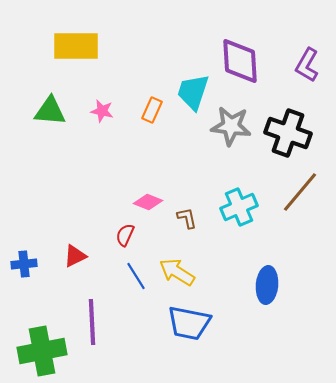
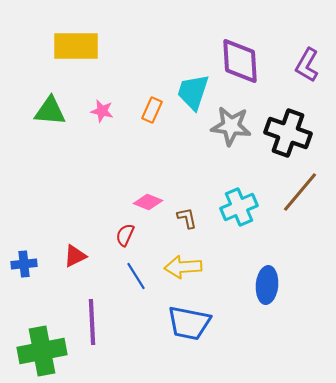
yellow arrow: moved 6 px right, 5 px up; rotated 36 degrees counterclockwise
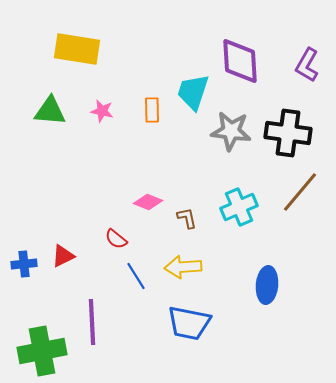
yellow rectangle: moved 1 px right, 3 px down; rotated 9 degrees clockwise
orange rectangle: rotated 25 degrees counterclockwise
gray star: moved 5 px down
black cross: rotated 12 degrees counterclockwise
red semicircle: moved 9 px left, 4 px down; rotated 75 degrees counterclockwise
red triangle: moved 12 px left
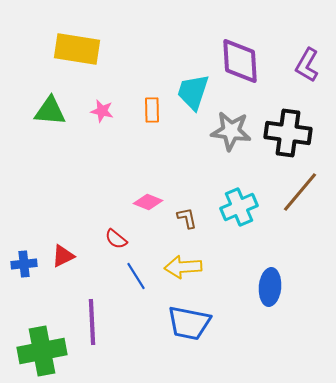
blue ellipse: moved 3 px right, 2 px down
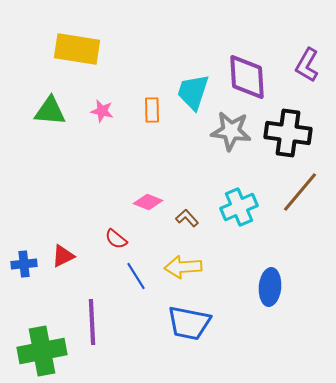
purple diamond: moved 7 px right, 16 px down
brown L-shape: rotated 30 degrees counterclockwise
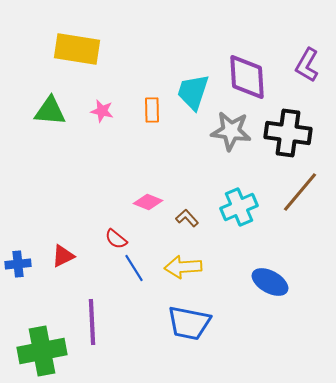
blue cross: moved 6 px left
blue line: moved 2 px left, 8 px up
blue ellipse: moved 5 px up; rotated 66 degrees counterclockwise
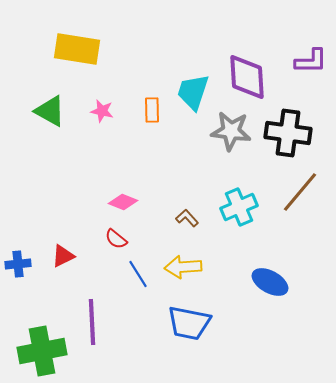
purple L-shape: moved 4 px right, 4 px up; rotated 120 degrees counterclockwise
green triangle: rotated 24 degrees clockwise
pink diamond: moved 25 px left
blue line: moved 4 px right, 6 px down
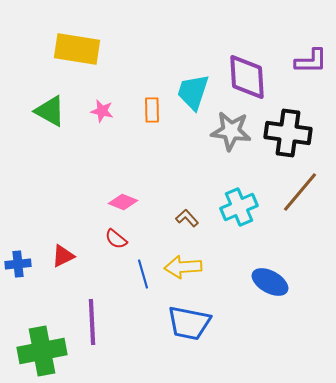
blue line: moved 5 px right; rotated 16 degrees clockwise
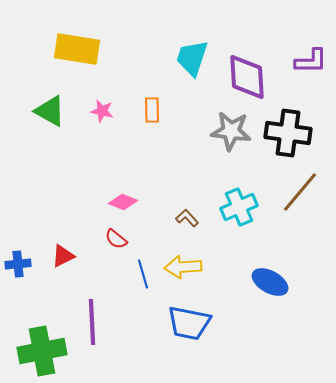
cyan trapezoid: moved 1 px left, 34 px up
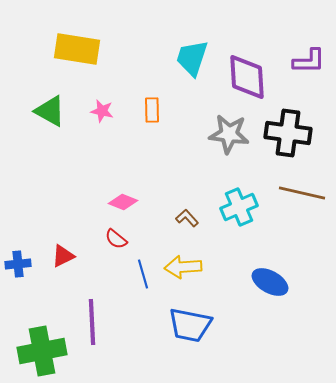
purple L-shape: moved 2 px left
gray star: moved 2 px left, 3 px down
brown line: moved 2 px right, 1 px down; rotated 63 degrees clockwise
blue trapezoid: moved 1 px right, 2 px down
